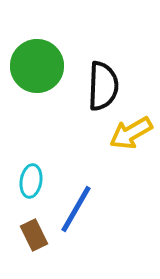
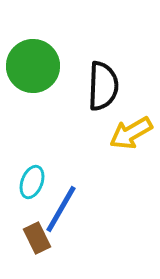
green circle: moved 4 px left
cyan ellipse: moved 1 px right, 1 px down; rotated 12 degrees clockwise
blue line: moved 15 px left
brown rectangle: moved 3 px right, 3 px down
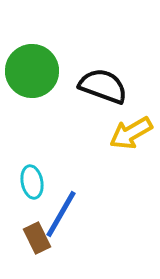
green circle: moved 1 px left, 5 px down
black semicircle: rotated 72 degrees counterclockwise
cyan ellipse: rotated 32 degrees counterclockwise
blue line: moved 5 px down
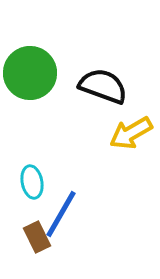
green circle: moved 2 px left, 2 px down
brown rectangle: moved 1 px up
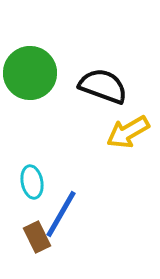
yellow arrow: moved 3 px left, 1 px up
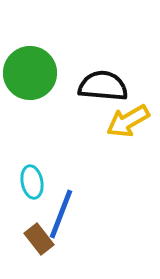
black semicircle: rotated 15 degrees counterclockwise
yellow arrow: moved 11 px up
blue line: rotated 9 degrees counterclockwise
brown rectangle: moved 2 px right, 2 px down; rotated 12 degrees counterclockwise
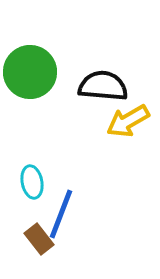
green circle: moved 1 px up
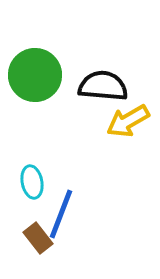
green circle: moved 5 px right, 3 px down
brown rectangle: moved 1 px left, 1 px up
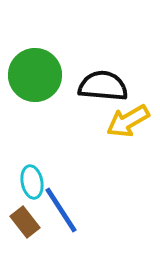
blue line: moved 4 px up; rotated 54 degrees counterclockwise
brown rectangle: moved 13 px left, 16 px up
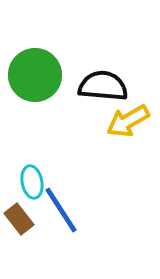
brown rectangle: moved 6 px left, 3 px up
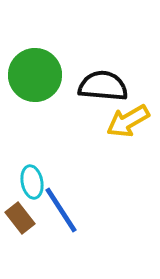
brown rectangle: moved 1 px right, 1 px up
